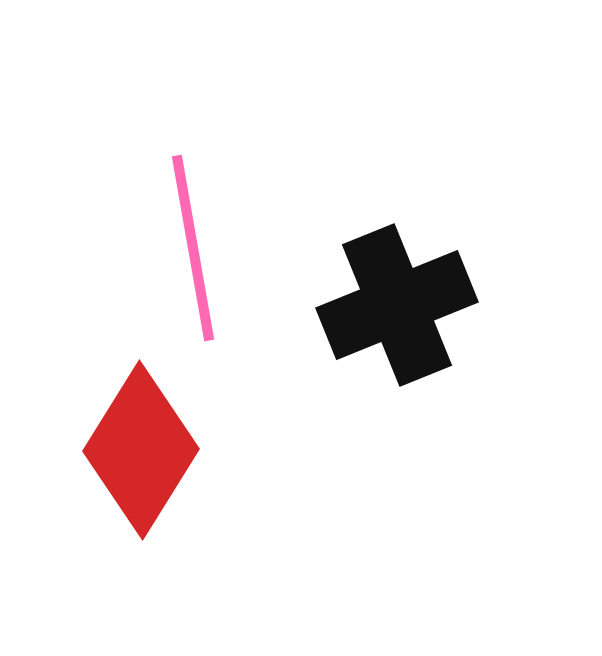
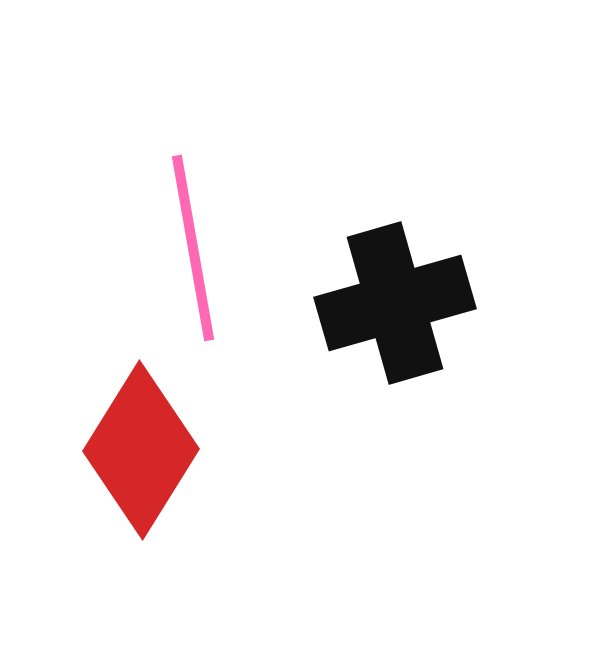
black cross: moved 2 px left, 2 px up; rotated 6 degrees clockwise
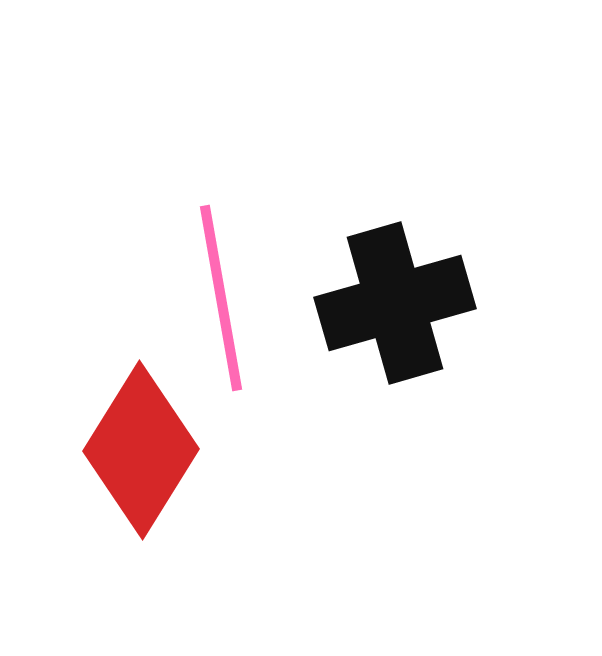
pink line: moved 28 px right, 50 px down
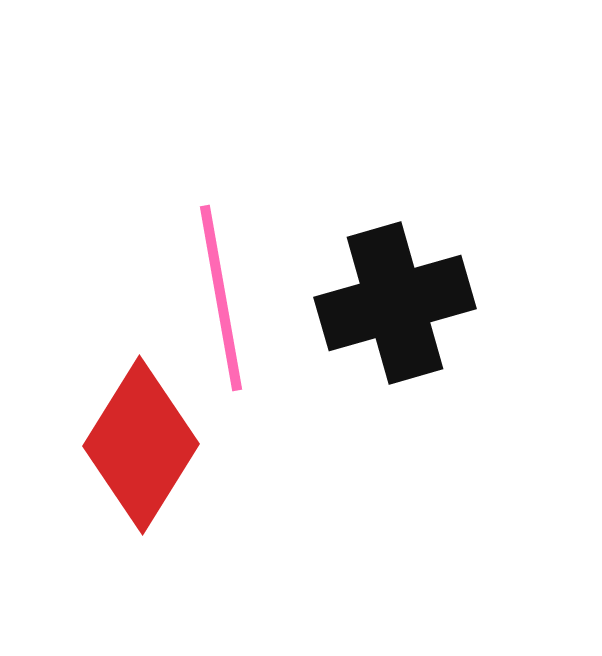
red diamond: moved 5 px up
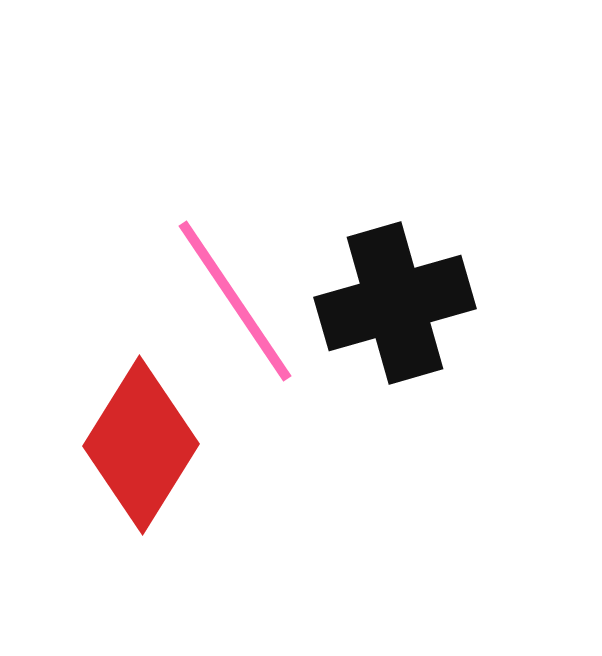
pink line: moved 14 px right, 3 px down; rotated 24 degrees counterclockwise
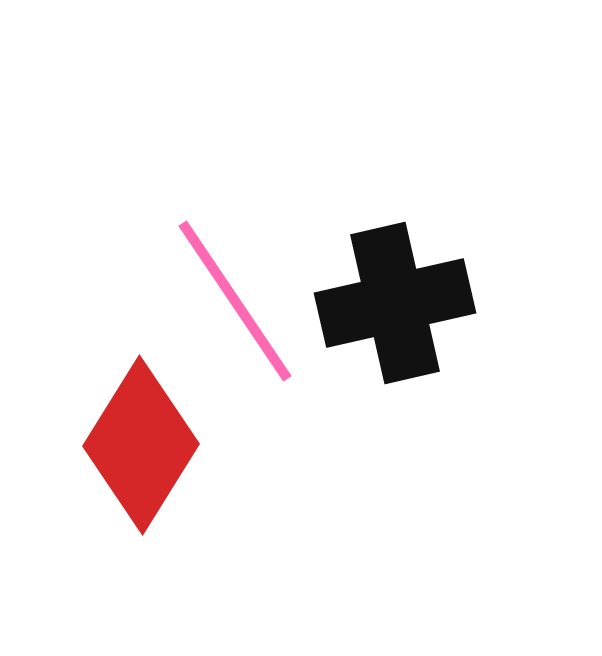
black cross: rotated 3 degrees clockwise
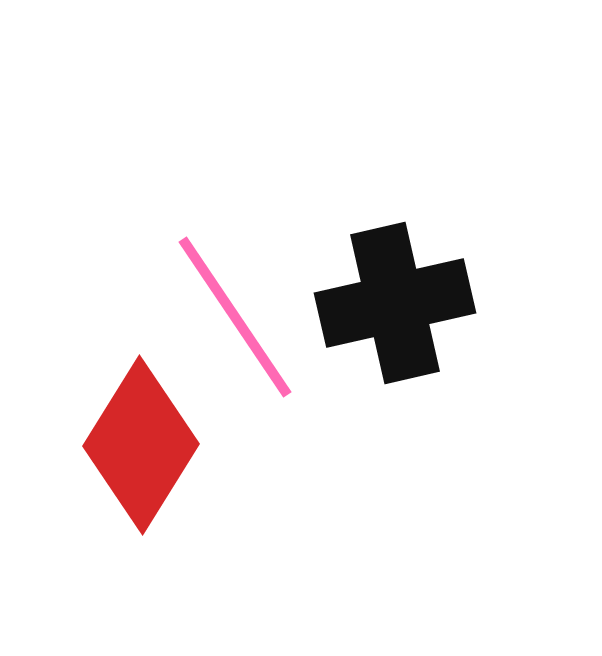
pink line: moved 16 px down
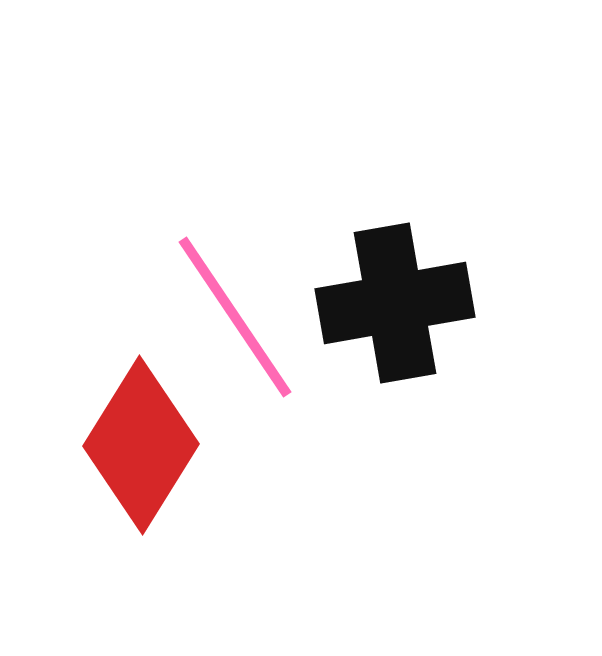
black cross: rotated 3 degrees clockwise
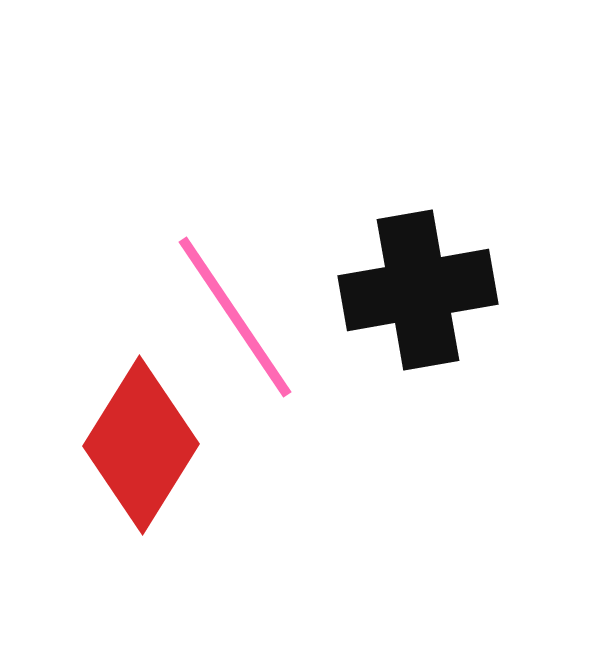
black cross: moved 23 px right, 13 px up
